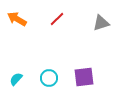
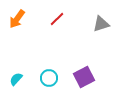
orange arrow: rotated 84 degrees counterclockwise
gray triangle: moved 1 px down
purple square: rotated 20 degrees counterclockwise
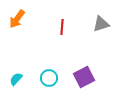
red line: moved 5 px right, 8 px down; rotated 42 degrees counterclockwise
